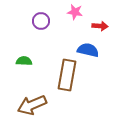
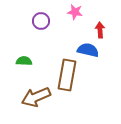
red arrow: moved 4 px down; rotated 98 degrees counterclockwise
brown arrow: moved 4 px right, 8 px up
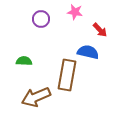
purple circle: moved 2 px up
red arrow: rotated 140 degrees clockwise
blue semicircle: moved 2 px down
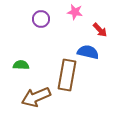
green semicircle: moved 3 px left, 4 px down
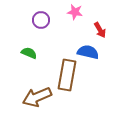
purple circle: moved 1 px down
red arrow: rotated 14 degrees clockwise
green semicircle: moved 8 px right, 12 px up; rotated 21 degrees clockwise
brown arrow: moved 1 px right
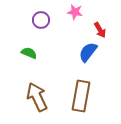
blue semicircle: rotated 65 degrees counterclockwise
brown rectangle: moved 14 px right, 21 px down
brown arrow: rotated 88 degrees clockwise
